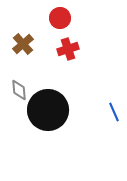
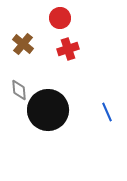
brown cross: rotated 10 degrees counterclockwise
blue line: moved 7 px left
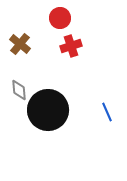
brown cross: moved 3 px left
red cross: moved 3 px right, 3 px up
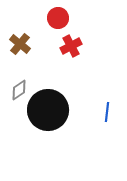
red circle: moved 2 px left
red cross: rotated 10 degrees counterclockwise
gray diamond: rotated 60 degrees clockwise
blue line: rotated 30 degrees clockwise
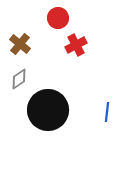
red cross: moved 5 px right, 1 px up
gray diamond: moved 11 px up
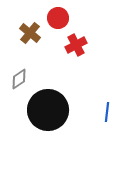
brown cross: moved 10 px right, 11 px up
